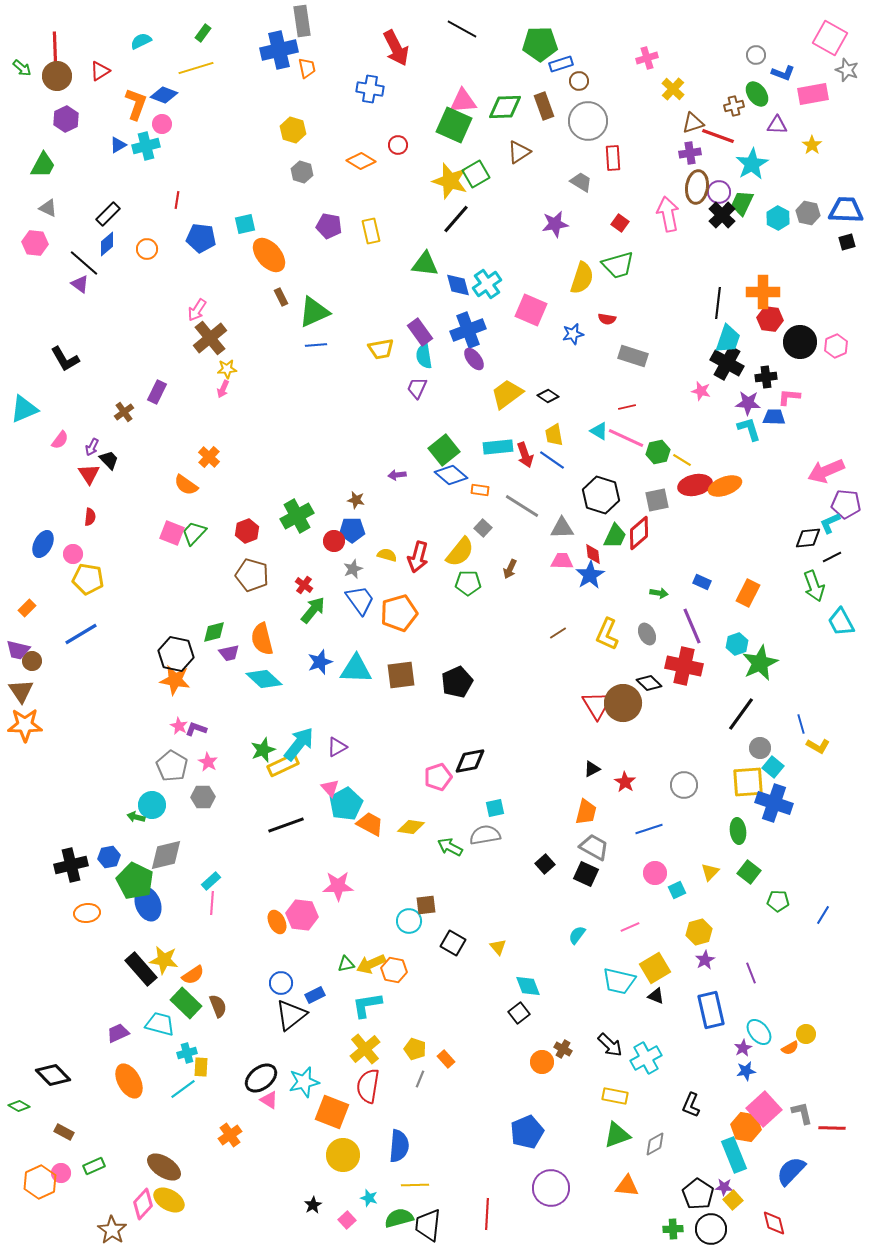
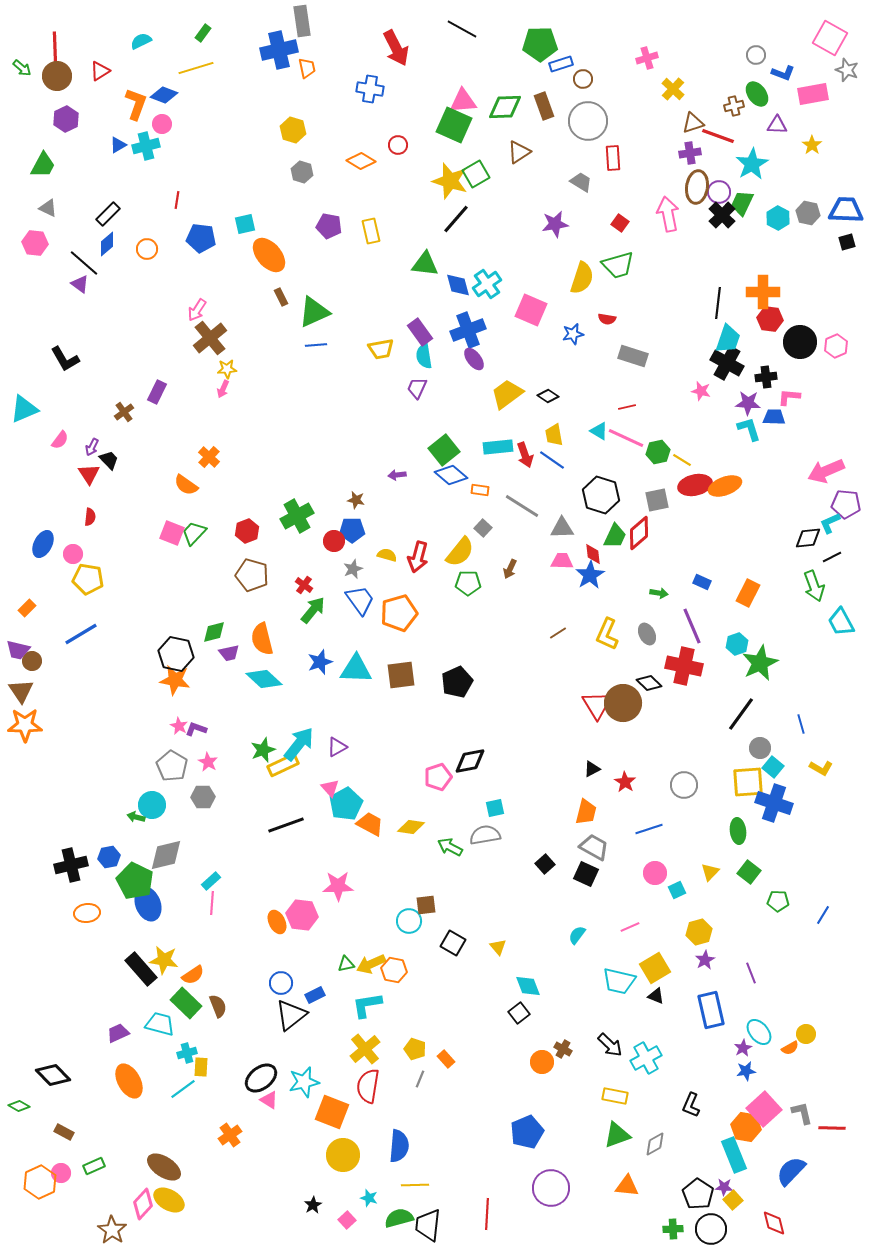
brown circle at (579, 81): moved 4 px right, 2 px up
yellow L-shape at (818, 746): moved 3 px right, 22 px down
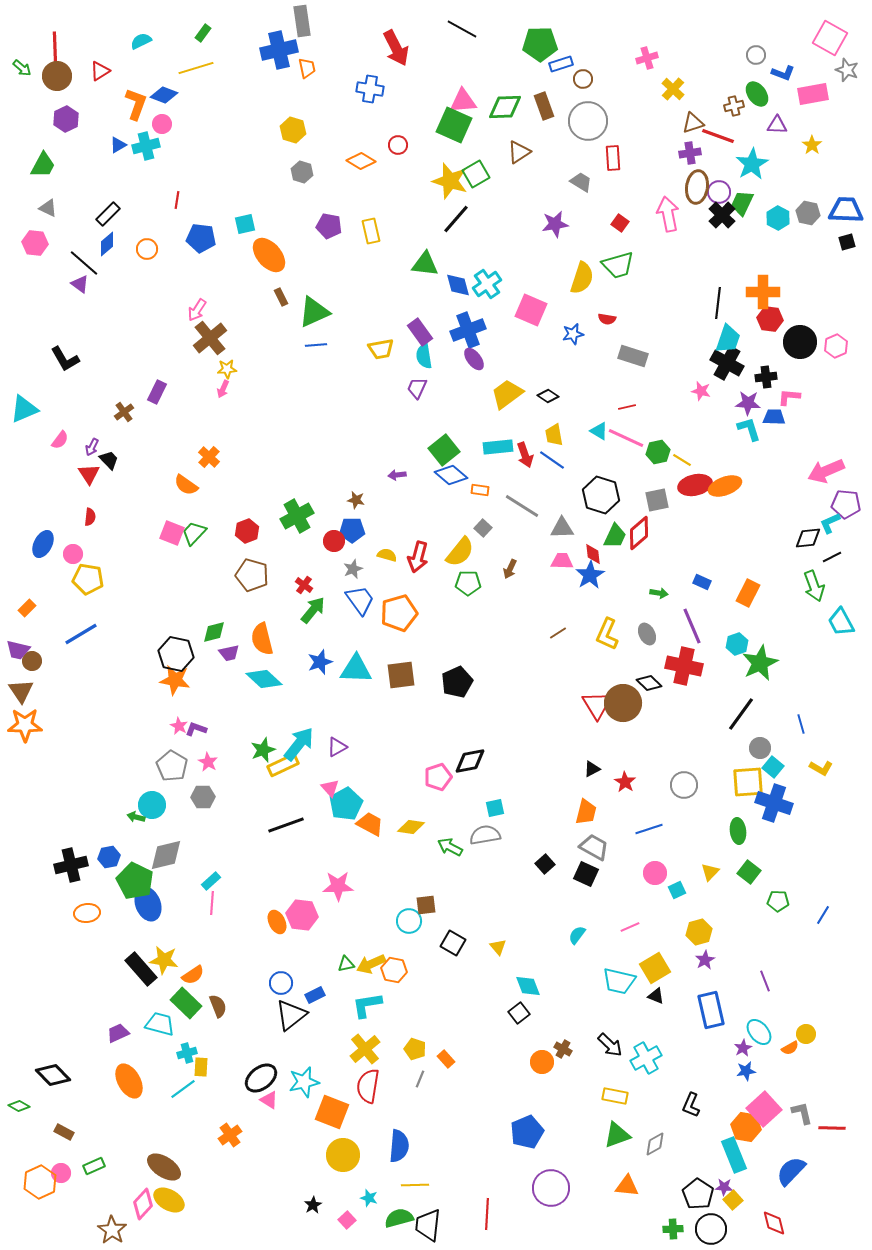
purple line at (751, 973): moved 14 px right, 8 px down
